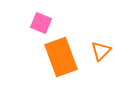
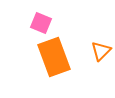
orange rectangle: moved 7 px left
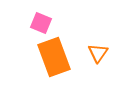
orange triangle: moved 3 px left, 2 px down; rotated 10 degrees counterclockwise
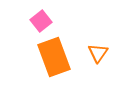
pink square: moved 2 px up; rotated 30 degrees clockwise
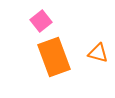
orange triangle: rotated 50 degrees counterclockwise
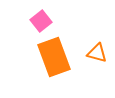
orange triangle: moved 1 px left
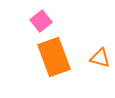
orange triangle: moved 3 px right, 5 px down
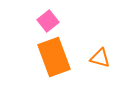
pink square: moved 7 px right
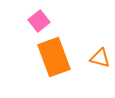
pink square: moved 9 px left
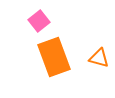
orange triangle: moved 1 px left
